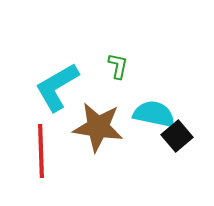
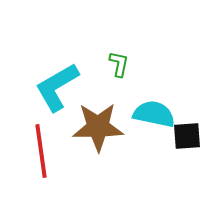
green L-shape: moved 1 px right, 2 px up
brown star: rotated 9 degrees counterclockwise
black square: moved 10 px right; rotated 36 degrees clockwise
red line: rotated 6 degrees counterclockwise
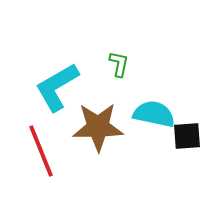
red line: rotated 14 degrees counterclockwise
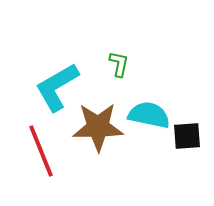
cyan semicircle: moved 5 px left, 1 px down
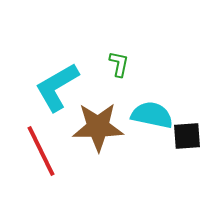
cyan semicircle: moved 3 px right
red line: rotated 4 degrees counterclockwise
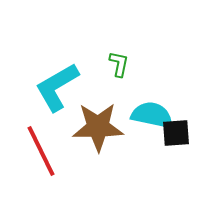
black square: moved 11 px left, 3 px up
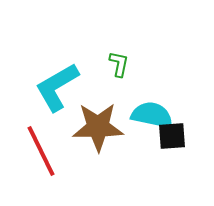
black square: moved 4 px left, 3 px down
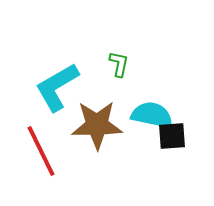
brown star: moved 1 px left, 2 px up
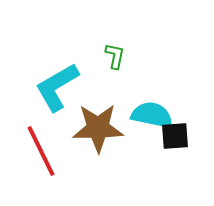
green L-shape: moved 4 px left, 8 px up
brown star: moved 1 px right, 3 px down
black square: moved 3 px right
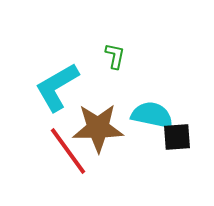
black square: moved 2 px right, 1 px down
red line: moved 27 px right; rotated 10 degrees counterclockwise
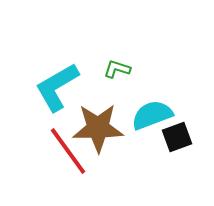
green L-shape: moved 2 px right, 13 px down; rotated 84 degrees counterclockwise
cyan semicircle: rotated 33 degrees counterclockwise
black square: rotated 16 degrees counterclockwise
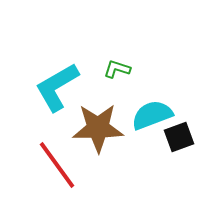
black square: moved 2 px right
red line: moved 11 px left, 14 px down
